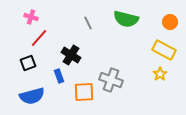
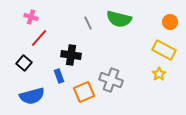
green semicircle: moved 7 px left
black cross: rotated 24 degrees counterclockwise
black square: moved 4 px left; rotated 28 degrees counterclockwise
yellow star: moved 1 px left
orange square: rotated 20 degrees counterclockwise
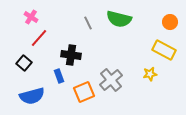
pink cross: rotated 16 degrees clockwise
yellow star: moved 9 px left; rotated 24 degrees clockwise
gray cross: rotated 30 degrees clockwise
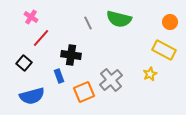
red line: moved 2 px right
yellow star: rotated 16 degrees counterclockwise
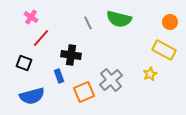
black square: rotated 21 degrees counterclockwise
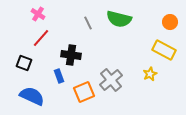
pink cross: moved 7 px right, 3 px up
blue semicircle: rotated 140 degrees counterclockwise
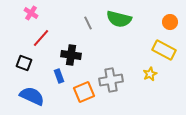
pink cross: moved 7 px left, 1 px up
gray cross: rotated 30 degrees clockwise
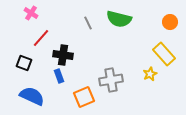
yellow rectangle: moved 4 px down; rotated 20 degrees clockwise
black cross: moved 8 px left
orange square: moved 5 px down
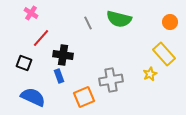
blue semicircle: moved 1 px right, 1 px down
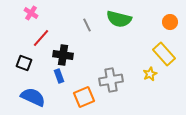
gray line: moved 1 px left, 2 px down
